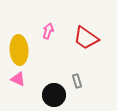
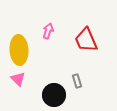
red trapezoid: moved 2 px down; rotated 32 degrees clockwise
pink triangle: rotated 21 degrees clockwise
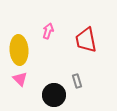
red trapezoid: rotated 12 degrees clockwise
pink triangle: moved 2 px right
